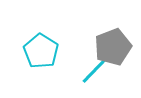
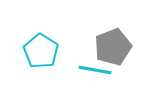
cyan line: rotated 56 degrees clockwise
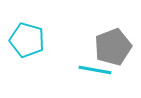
cyan pentagon: moved 14 px left, 11 px up; rotated 16 degrees counterclockwise
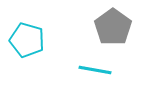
gray pentagon: moved 20 px up; rotated 15 degrees counterclockwise
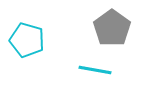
gray pentagon: moved 1 px left, 1 px down
